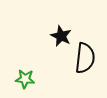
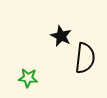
green star: moved 3 px right, 1 px up
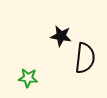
black star: rotated 15 degrees counterclockwise
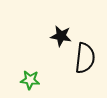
green star: moved 2 px right, 2 px down
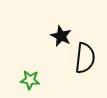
black star: rotated 15 degrees clockwise
